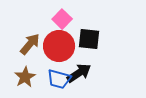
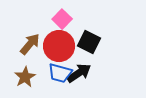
black square: moved 3 px down; rotated 20 degrees clockwise
blue trapezoid: moved 1 px right, 6 px up
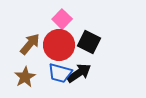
red circle: moved 1 px up
